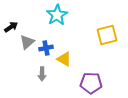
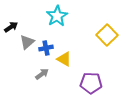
cyan star: moved 1 px down
yellow square: rotated 30 degrees counterclockwise
gray arrow: rotated 128 degrees counterclockwise
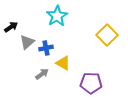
yellow triangle: moved 1 px left, 4 px down
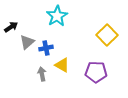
yellow triangle: moved 1 px left, 2 px down
gray arrow: rotated 64 degrees counterclockwise
purple pentagon: moved 5 px right, 11 px up
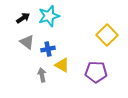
cyan star: moved 8 px left; rotated 15 degrees clockwise
black arrow: moved 12 px right, 9 px up
gray triangle: rotated 42 degrees counterclockwise
blue cross: moved 2 px right, 1 px down
gray arrow: moved 1 px down
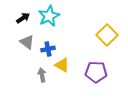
cyan star: rotated 10 degrees counterclockwise
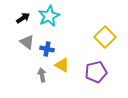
yellow square: moved 2 px left, 2 px down
blue cross: moved 1 px left; rotated 24 degrees clockwise
purple pentagon: rotated 15 degrees counterclockwise
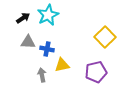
cyan star: moved 1 px left, 1 px up
gray triangle: moved 1 px right; rotated 35 degrees counterclockwise
yellow triangle: rotated 42 degrees counterclockwise
